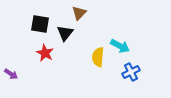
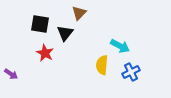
yellow semicircle: moved 4 px right, 8 px down
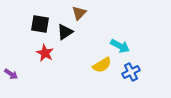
black triangle: moved 1 px up; rotated 18 degrees clockwise
yellow semicircle: rotated 126 degrees counterclockwise
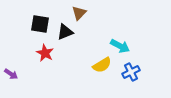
black triangle: rotated 12 degrees clockwise
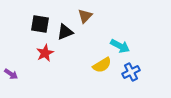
brown triangle: moved 6 px right, 3 px down
red star: rotated 18 degrees clockwise
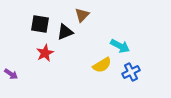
brown triangle: moved 3 px left, 1 px up
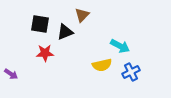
red star: rotated 24 degrees clockwise
yellow semicircle: rotated 18 degrees clockwise
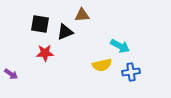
brown triangle: rotated 42 degrees clockwise
blue cross: rotated 18 degrees clockwise
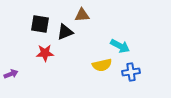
purple arrow: rotated 56 degrees counterclockwise
